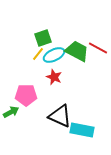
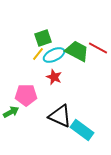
cyan rectangle: rotated 25 degrees clockwise
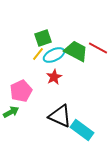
green trapezoid: moved 1 px left
red star: rotated 21 degrees clockwise
pink pentagon: moved 5 px left, 4 px up; rotated 25 degrees counterclockwise
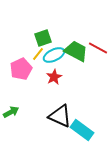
pink pentagon: moved 22 px up
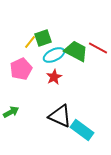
yellow line: moved 8 px left, 12 px up
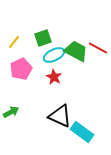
yellow line: moved 16 px left
red star: rotated 14 degrees counterclockwise
cyan rectangle: moved 2 px down
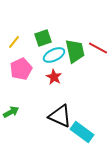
green trapezoid: moved 1 px left; rotated 50 degrees clockwise
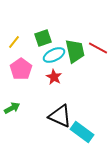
pink pentagon: rotated 10 degrees counterclockwise
green arrow: moved 1 px right, 4 px up
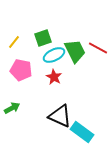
green trapezoid: rotated 15 degrees counterclockwise
pink pentagon: moved 1 px down; rotated 25 degrees counterclockwise
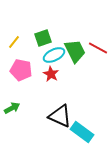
red star: moved 3 px left, 3 px up
